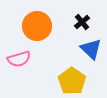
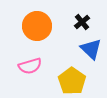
pink semicircle: moved 11 px right, 7 px down
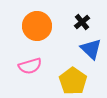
yellow pentagon: moved 1 px right
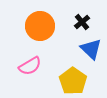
orange circle: moved 3 px right
pink semicircle: rotated 15 degrees counterclockwise
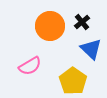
orange circle: moved 10 px right
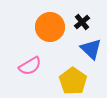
orange circle: moved 1 px down
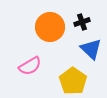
black cross: rotated 21 degrees clockwise
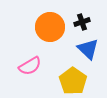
blue triangle: moved 3 px left
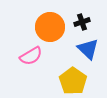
pink semicircle: moved 1 px right, 10 px up
